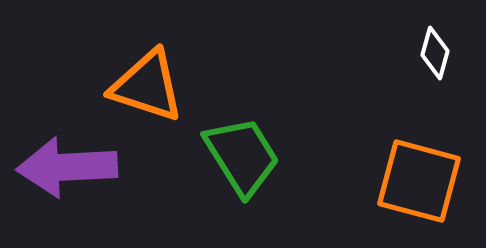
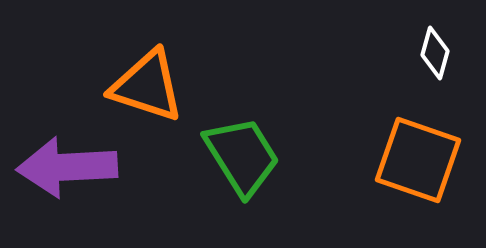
orange square: moved 1 px left, 21 px up; rotated 4 degrees clockwise
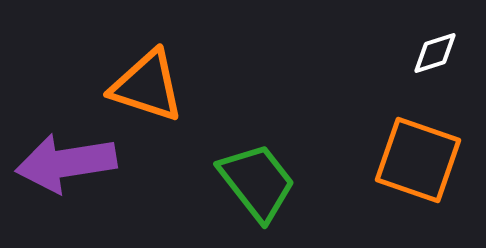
white diamond: rotated 57 degrees clockwise
green trapezoid: moved 15 px right, 26 px down; rotated 6 degrees counterclockwise
purple arrow: moved 1 px left, 4 px up; rotated 6 degrees counterclockwise
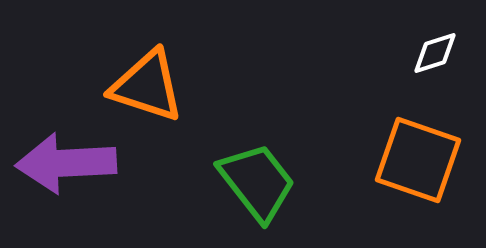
purple arrow: rotated 6 degrees clockwise
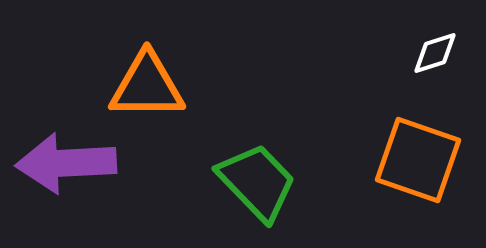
orange triangle: rotated 18 degrees counterclockwise
green trapezoid: rotated 6 degrees counterclockwise
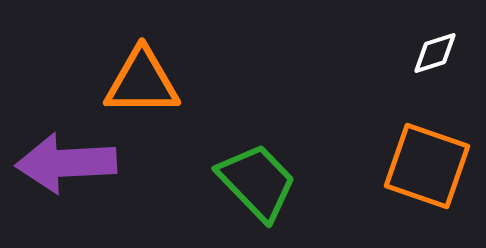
orange triangle: moved 5 px left, 4 px up
orange square: moved 9 px right, 6 px down
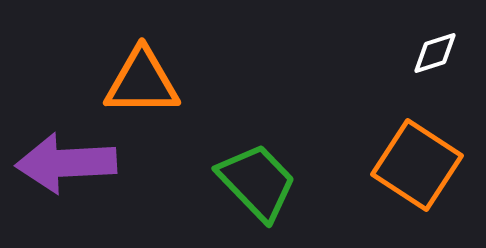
orange square: moved 10 px left, 1 px up; rotated 14 degrees clockwise
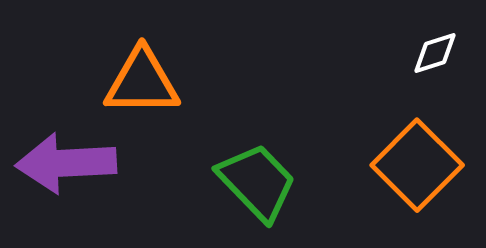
orange square: rotated 12 degrees clockwise
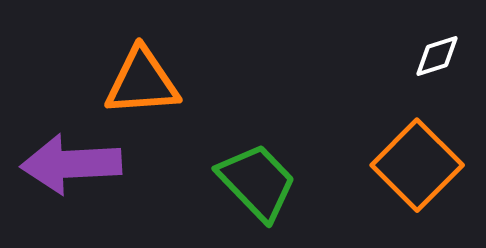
white diamond: moved 2 px right, 3 px down
orange triangle: rotated 4 degrees counterclockwise
purple arrow: moved 5 px right, 1 px down
